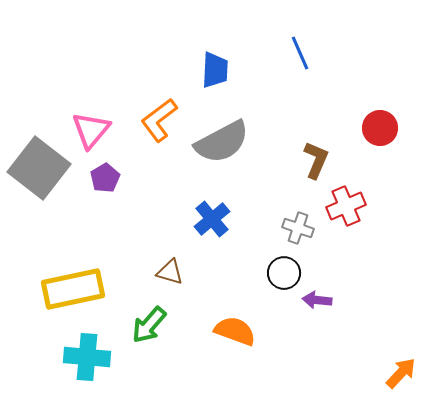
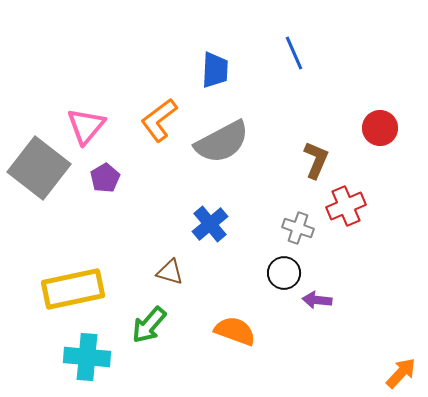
blue line: moved 6 px left
pink triangle: moved 5 px left, 4 px up
blue cross: moved 2 px left, 5 px down
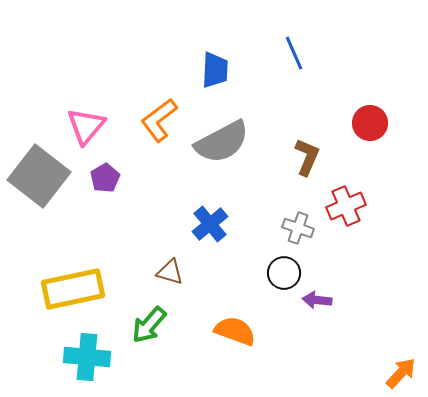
red circle: moved 10 px left, 5 px up
brown L-shape: moved 9 px left, 3 px up
gray square: moved 8 px down
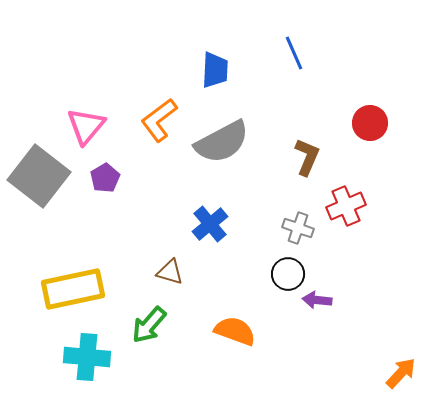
black circle: moved 4 px right, 1 px down
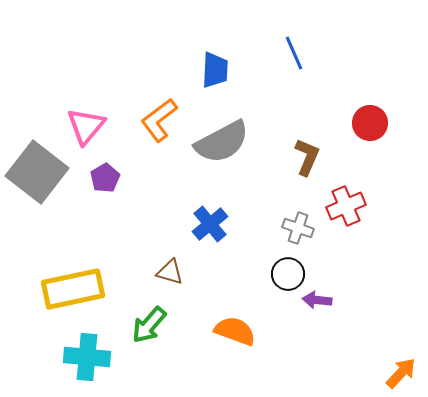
gray square: moved 2 px left, 4 px up
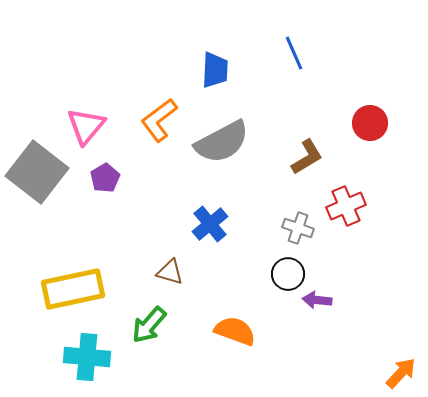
brown L-shape: rotated 36 degrees clockwise
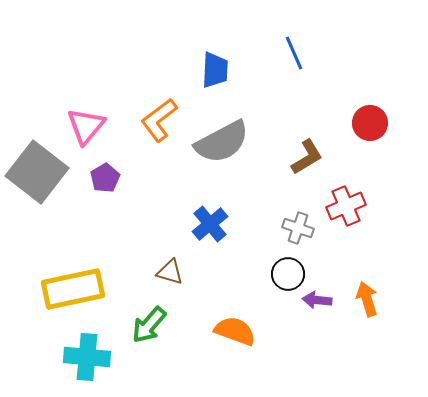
orange arrow: moved 34 px left, 74 px up; rotated 60 degrees counterclockwise
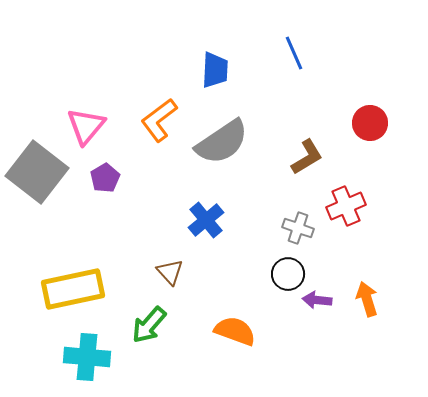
gray semicircle: rotated 6 degrees counterclockwise
blue cross: moved 4 px left, 4 px up
brown triangle: rotated 32 degrees clockwise
